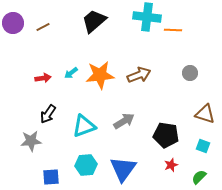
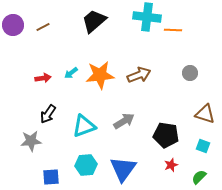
purple circle: moved 2 px down
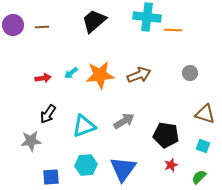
brown line: moved 1 px left; rotated 24 degrees clockwise
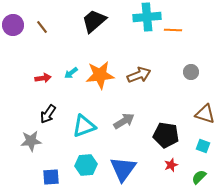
cyan cross: rotated 12 degrees counterclockwise
brown line: rotated 56 degrees clockwise
gray circle: moved 1 px right, 1 px up
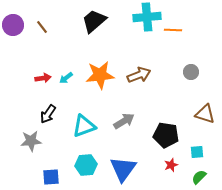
cyan arrow: moved 5 px left, 5 px down
cyan square: moved 6 px left, 6 px down; rotated 24 degrees counterclockwise
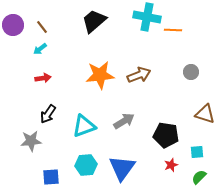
cyan cross: rotated 16 degrees clockwise
cyan arrow: moved 26 px left, 29 px up
blue triangle: moved 1 px left, 1 px up
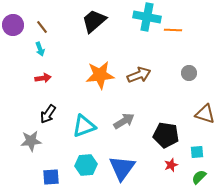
cyan arrow: rotated 72 degrees counterclockwise
gray circle: moved 2 px left, 1 px down
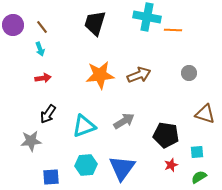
black trapezoid: moved 1 px right, 2 px down; rotated 32 degrees counterclockwise
green semicircle: rotated 14 degrees clockwise
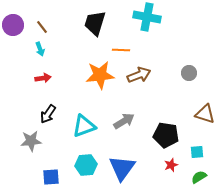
orange line: moved 52 px left, 20 px down
